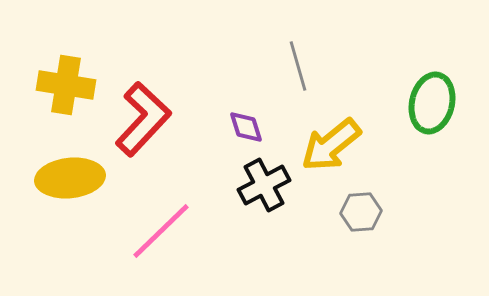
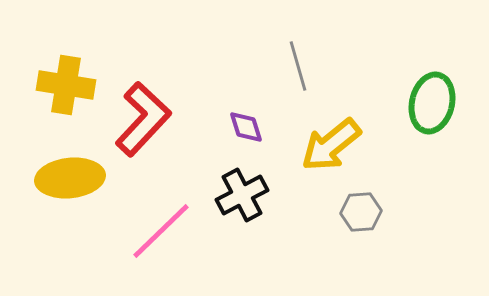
black cross: moved 22 px left, 10 px down
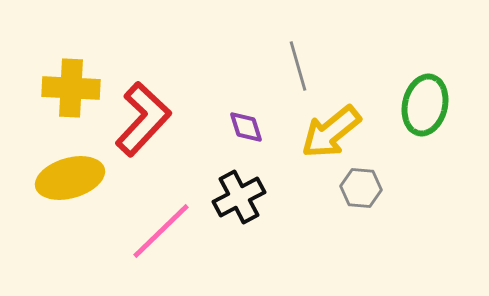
yellow cross: moved 5 px right, 3 px down; rotated 6 degrees counterclockwise
green ellipse: moved 7 px left, 2 px down
yellow arrow: moved 13 px up
yellow ellipse: rotated 10 degrees counterclockwise
black cross: moved 3 px left, 2 px down
gray hexagon: moved 24 px up; rotated 9 degrees clockwise
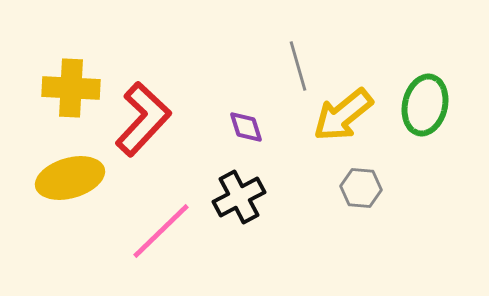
yellow arrow: moved 12 px right, 17 px up
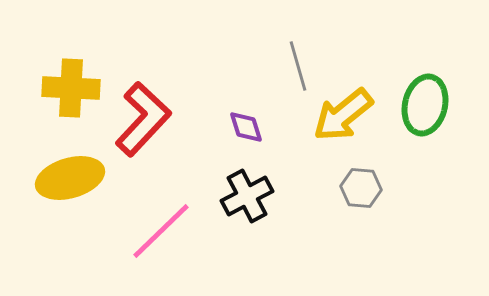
black cross: moved 8 px right, 1 px up
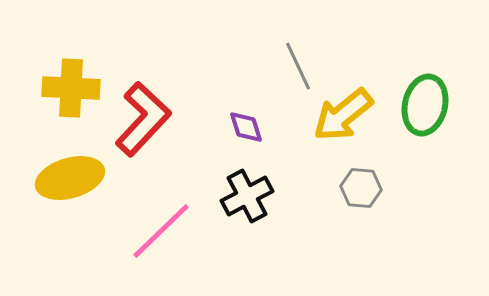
gray line: rotated 9 degrees counterclockwise
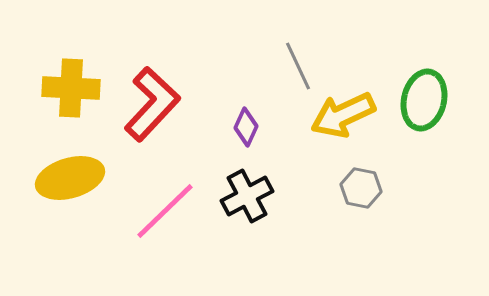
green ellipse: moved 1 px left, 5 px up
yellow arrow: rotated 14 degrees clockwise
red L-shape: moved 9 px right, 15 px up
purple diamond: rotated 42 degrees clockwise
gray hexagon: rotated 6 degrees clockwise
pink line: moved 4 px right, 20 px up
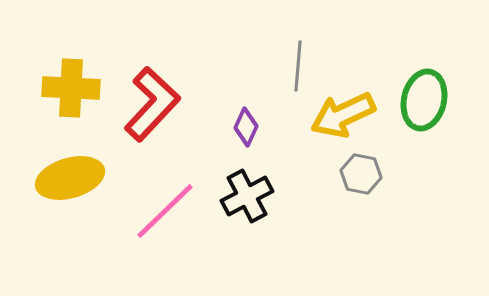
gray line: rotated 30 degrees clockwise
gray hexagon: moved 14 px up
